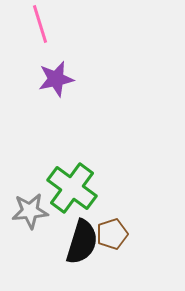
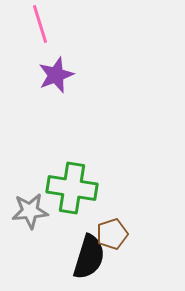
purple star: moved 4 px up; rotated 9 degrees counterclockwise
green cross: rotated 27 degrees counterclockwise
black semicircle: moved 7 px right, 15 px down
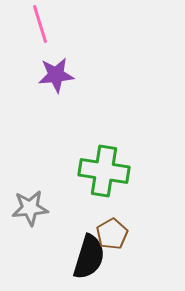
purple star: rotated 15 degrees clockwise
green cross: moved 32 px right, 17 px up
gray star: moved 3 px up
brown pentagon: rotated 12 degrees counterclockwise
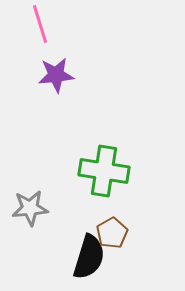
brown pentagon: moved 1 px up
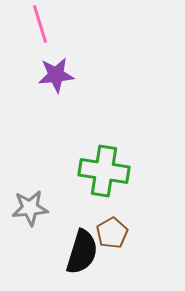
black semicircle: moved 7 px left, 5 px up
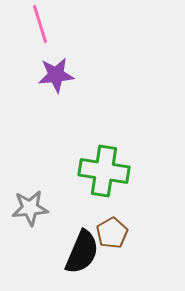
black semicircle: rotated 6 degrees clockwise
